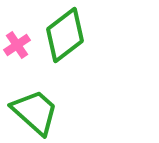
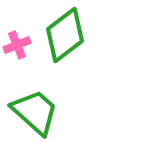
pink cross: rotated 12 degrees clockwise
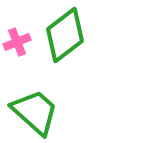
pink cross: moved 3 px up
